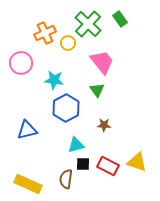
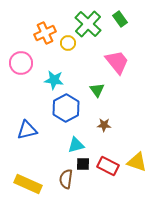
pink trapezoid: moved 15 px right
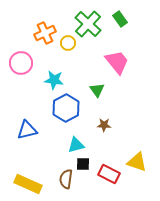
red rectangle: moved 1 px right, 8 px down
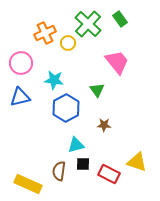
blue triangle: moved 7 px left, 33 px up
brown semicircle: moved 7 px left, 8 px up
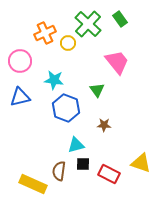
pink circle: moved 1 px left, 2 px up
blue hexagon: rotated 12 degrees counterclockwise
yellow triangle: moved 4 px right, 1 px down
yellow rectangle: moved 5 px right
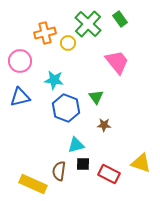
orange cross: rotated 10 degrees clockwise
green triangle: moved 1 px left, 7 px down
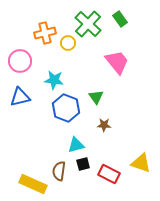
black square: rotated 16 degrees counterclockwise
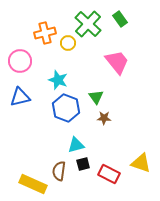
cyan star: moved 4 px right; rotated 12 degrees clockwise
brown star: moved 7 px up
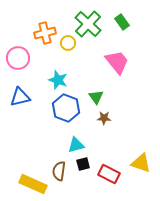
green rectangle: moved 2 px right, 3 px down
pink circle: moved 2 px left, 3 px up
